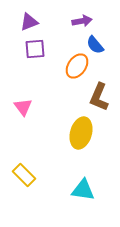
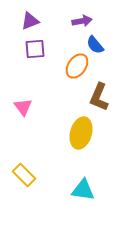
purple triangle: moved 1 px right, 1 px up
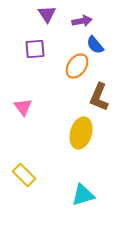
purple triangle: moved 17 px right, 7 px up; rotated 42 degrees counterclockwise
cyan triangle: moved 5 px down; rotated 25 degrees counterclockwise
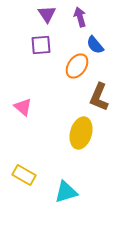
purple arrow: moved 2 px left, 4 px up; rotated 96 degrees counterclockwise
purple square: moved 6 px right, 4 px up
pink triangle: rotated 12 degrees counterclockwise
yellow rectangle: rotated 15 degrees counterclockwise
cyan triangle: moved 17 px left, 3 px up
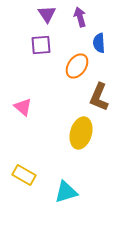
blue semicircle: moved 4 px right, 2 px up; rotated 36 degrees clockwise
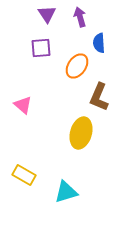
purple square: moved 3 px down
pink triangle: moved 2 px up
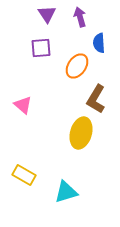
brown L-shape: moved 3 px left, 2 px down; rotated 8 degrees clockwise
